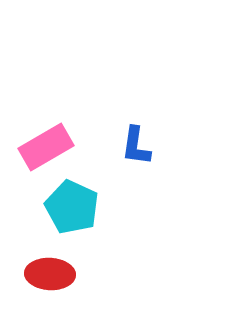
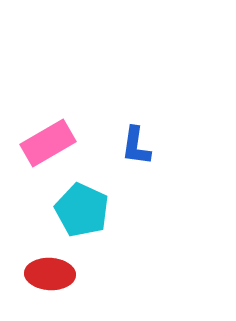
pink rectangle: moved 2 px right, 4 px up
cyan pentagon: moved 10 px right, 3 px down
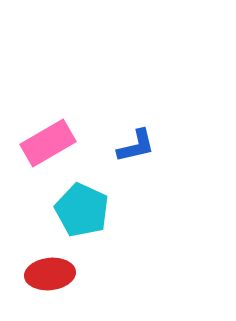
blue L-shape: rotated 111 degrees counterclockwise
red ellipse: rotated 9 degrees counterclockwise
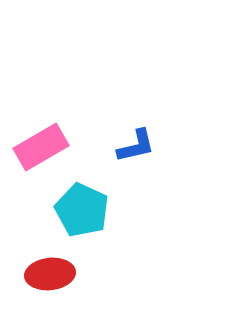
pink rectangle: moved 7 px left, 4 px down
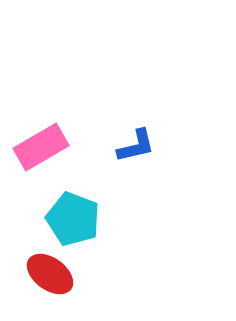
cyan pentagon: moved 9 px left, 9 px down; rotated 4 degrees counterclockwise
red ellipse: rotated 42 degrees clockwise
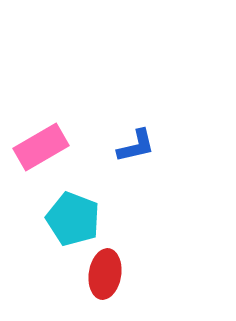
red ellipse: moved 55 px right; rotated 63 degrees clockwise
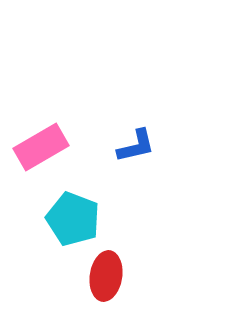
red ellipse: moved 1 px right, 2 px down
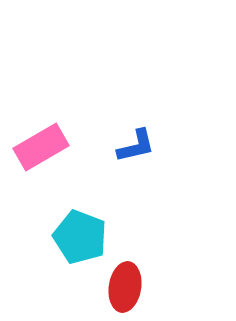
cyan pentagon: moved 7 px right, 18 px down
red ellipse: moved 19 px right, 11 px down
